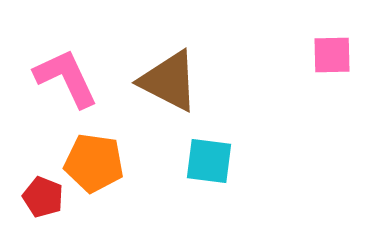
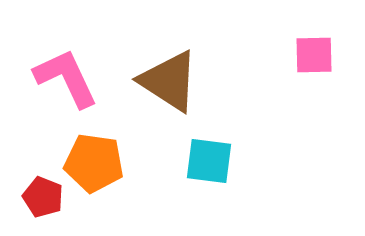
pink square: moved 18 px left
brown triangle: rotated 6 degrees clockwise
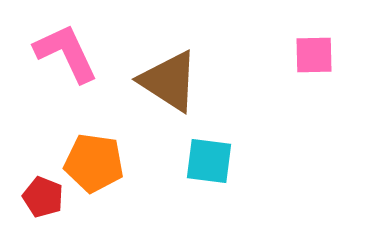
pink L-shape: moved 25 px up
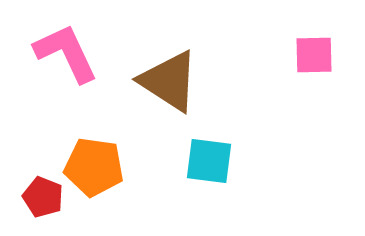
orange pentagon: moved 4 px down
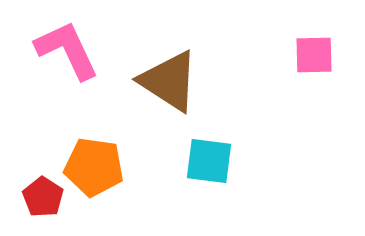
pink L-shape: moved 1 px right, 3 px up
red pentagon: rotated 12 degrees clockwise
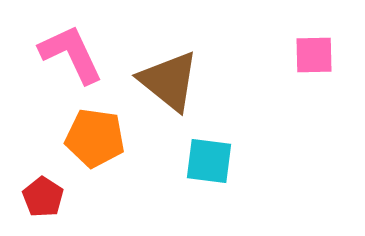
pink L-shape: moved 4 px right, 4 px down
brown triangle: rotated 6 degrees clockwise
orange pentagon: moved 1 px right, 29 px up
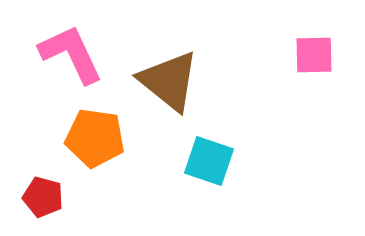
cyan square: rotated 12 degrees clockwise
red pentagon: rotated 18 degrees counterclockwise
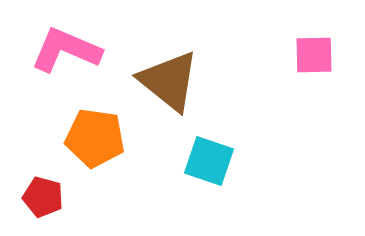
pink L-shape: moved 5 px left, 4 px up; rotated 42 degrees counterclockwise
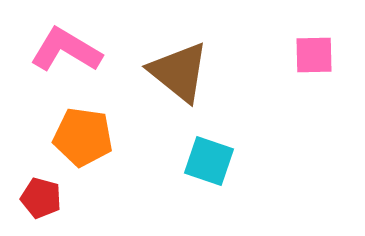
pink L-shape: rotated 8 degrees clockwise
brown triangle: moved 10 px right, 9 px up
orange pentagon: moved 12 px left, 1 px up
red pentagon: moved 2 px left, 1 px down
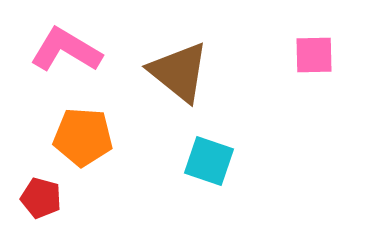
orange pentagon: rotated 4 degrees counterclockwise
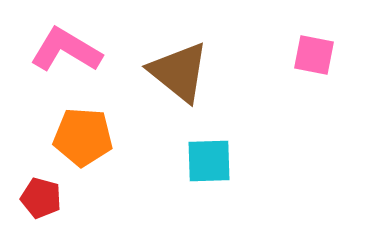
pink square: rotated 12 degrees clockwise
cyan square: rotated 21 degrees counterclockwise
